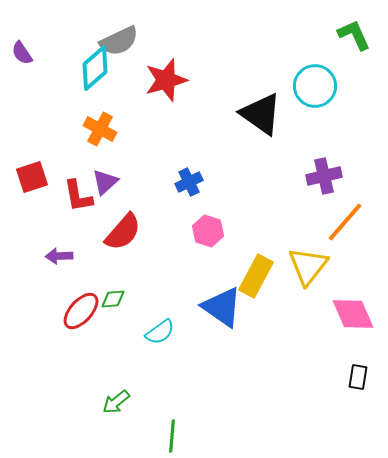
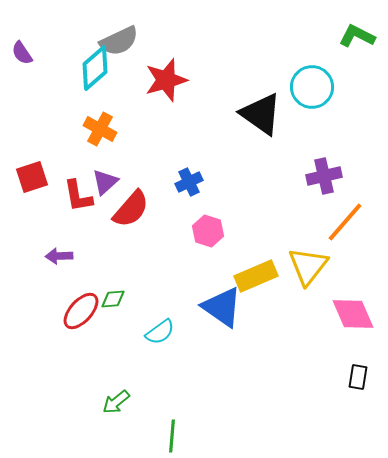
green L-shape: moved 3 px right, 1 px down; rotated 39 degrees counterclockwise
cyan circle: moved 3 px left, 1 px down
red semicircle: moved 8 px right, 23 px up
yellow rectangle: rotated 39 degrees clockwise
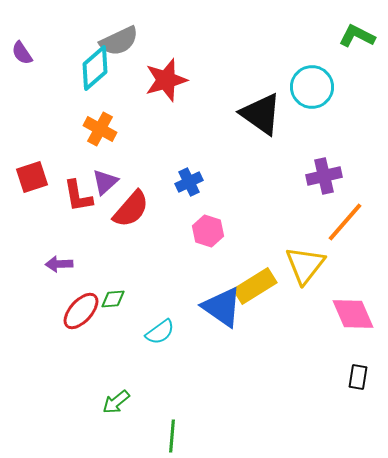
purple arrow: moved 8 px down
yellow triangle: moved 3 px left, 1 px up
yellow rectangle: moved 1 px left, 10 px down; rotated 9 degrees counterclockwise
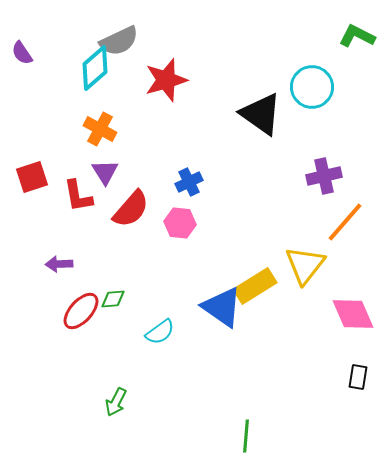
purple triangle: moved 10 px up; rotated 20 degrees counterclockwise
pink hexagon: moved 28 px left, 8 px up; rotated 12 degrees counterclockwise
green arrow: rotated 24 degrees counterclockwise
green line: moved 74 px right
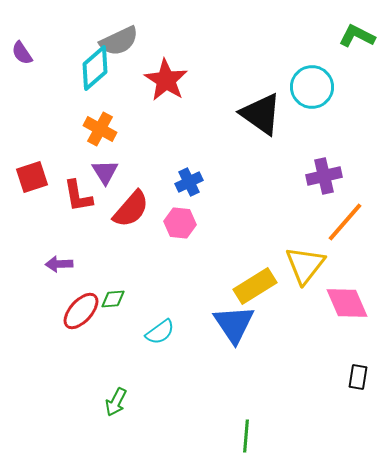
red star: rotated 24 degrees counterclockwise
blue triangle: moved 12 px right, 17 px down; rotated 21 degrees clockwise
pink diamond: moved 6 px left, 11 px up
